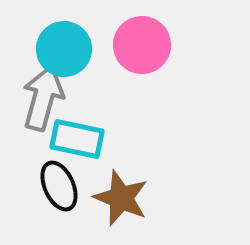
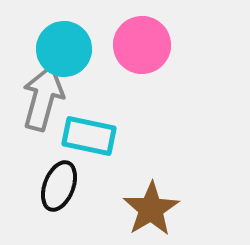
cyan rectangle: moved 12 px right, 3 px up
black ellipse: rotated 45 degrees clockwise
brown star: moved 30 px right, 11 px down; rotated 18 degrees clockwise
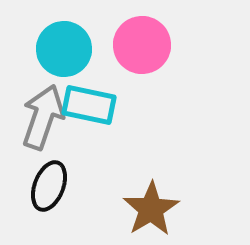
gray arrow: moved 19 px down; rotated 4 degrees clockwise
cyan rectangle: moved 31 px up
black ellipse: moved 10 px left
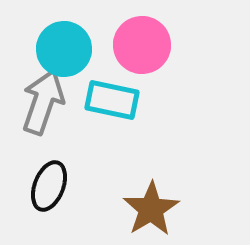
cyan rectangle: moved 23 px right, 5 px up
gray arrow: moved 15 px up
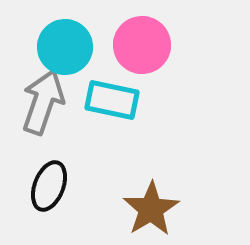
cyan circle: moved 1 px right, 2 px up
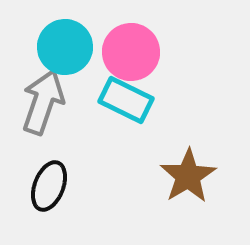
pink circle: moved 11 px left, 7 px down
cyan rectangle: moved 14 px right; rotated 14 degrees clockwise
brown star: moved 37 px right, 33 px up
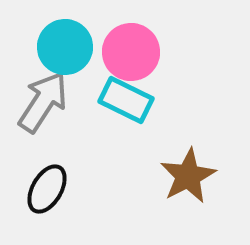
gray arrow: rotated 14 degrees clockwise
brown star: rotated 4 degrees clockwise
black ellipse: moved 2 px left, 3 px down; rotated 9 degrees clockwise
